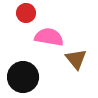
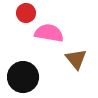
pink semicircle: moved 4 px up
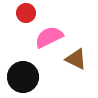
pink semicircle: moved 4 px down; rotated 36 degrees counterclockwise
brown triangle: rotated 25 degrees counterclockwise
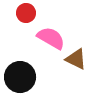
pink semicircle: moved 2 px right, 1 px down; rotated 56 degrees clockwise
black circle: moved 3 px left
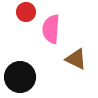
red circle: moved 1 px up
pink semicircle: moved 9 px up; rotated 116 degrees counterclockwise
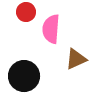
brown triangle: rotated 50 degrees counterclockwise
black circle: moved 4 px right, 1 px up
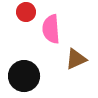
pink semicircle: rotated 8 degrees counterclockwise
